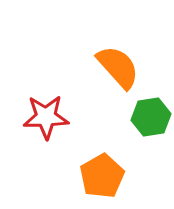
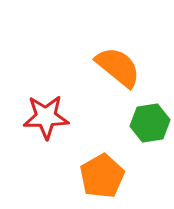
orange semicircle: rotated 9 degrees counterclockwise
green hexagon: moved 1 px left, 6 px down
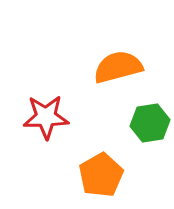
orange semicircle: rotated 54 degrees counterclockwise
orange pentagon: moved 1 px left, 1 px up
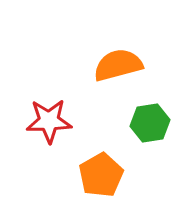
orange semicircle: moved 2 px up
red star: moved 3 px right, 4 px down
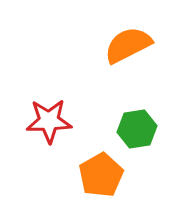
orange semicircle: moved 10 px right, 20 px up; rotated 12 degrees counterclockwise
green hexagon: moved 13 px left, 6 px down
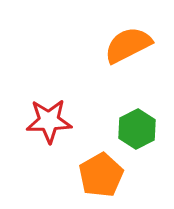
green hexagon: rotated 18 degrees counterclockwise
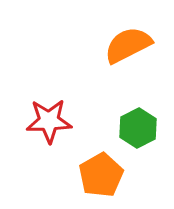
green hexagon: moved 1 px right, 1 px up
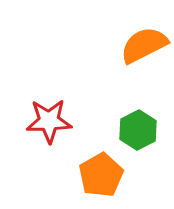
orange semicircle: moved 16 px right
green hexagon: moved 2 px down
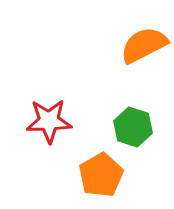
green hexagon: moved 5 px left, 3 px up; rotated 15 degrees counterclockwise
